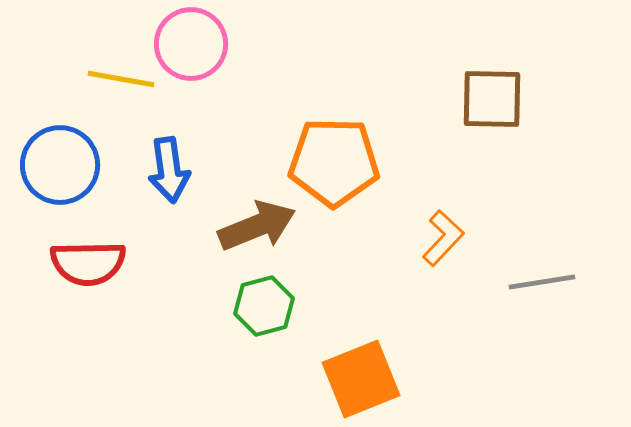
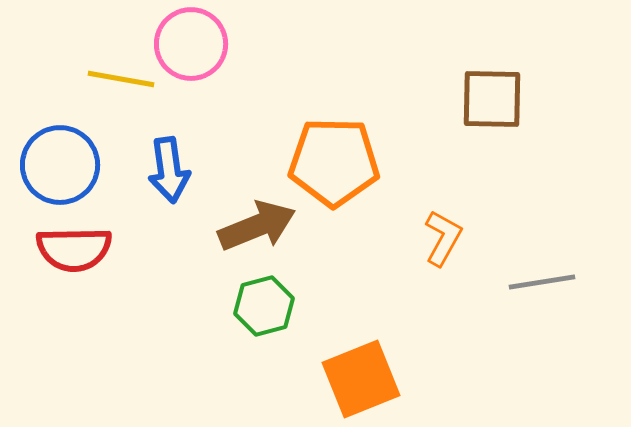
orange L-shape: rotated 14 degrees counterclockwise
red semicircle: moved 14 px left, 14 px up
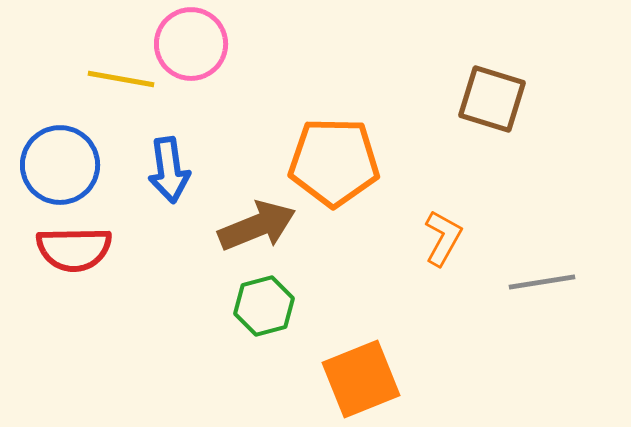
brown square: rotated 16 degrees clockwise
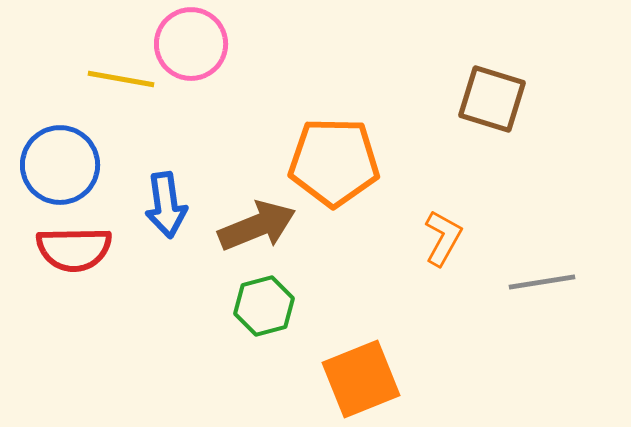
blue arrow: moved 3 px left, 35 px down
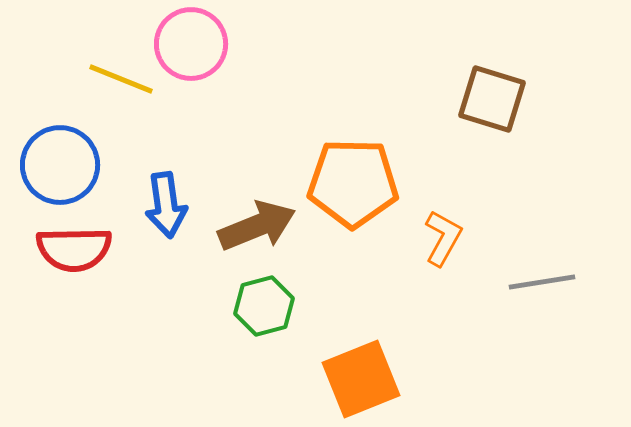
yellow line: rotated 12 degrees clockwise
orange pentagon: moved 19 px right, 21 px down
